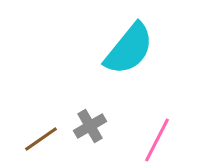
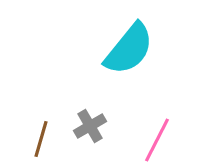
brown line: rotated 39 degrees counterclockwise
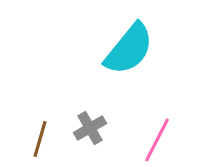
gray cross: moved 2 px down
brown line: moved 1 px left
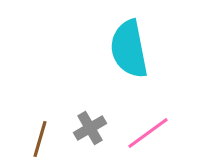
cyan semicircle: rotated 130 degrees clockwise
pink line: moved 9 px left, 7 px up; rotated 27 degrees clockwise
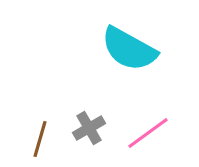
cyan semicircle: rotated 50 degrees counterclockwise
gray cross: moved 1 px left
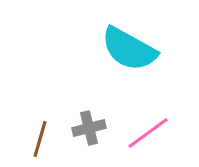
gray cross: rotated 16 degrees clockwise
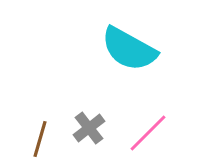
gray cross: rotated 24 degrees counterclockwise
pink line: rotated 9 degrees counterclockwise
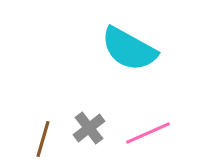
pink line: rotated 21 degrees clockwise
brown line: moved 3 px right
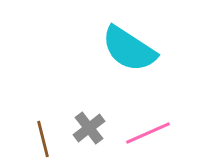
cyan semicircle: rotated 4 degrees clockwise
brown line: rotated 30 degrees counterclockwise
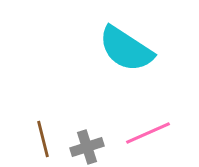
cyan semicircle: moved 3 px left
gray cross: moved 2 px left, 19 px down; rotated 20 degrees clockwise
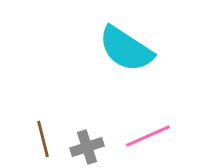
pink line: moved 3 px down
